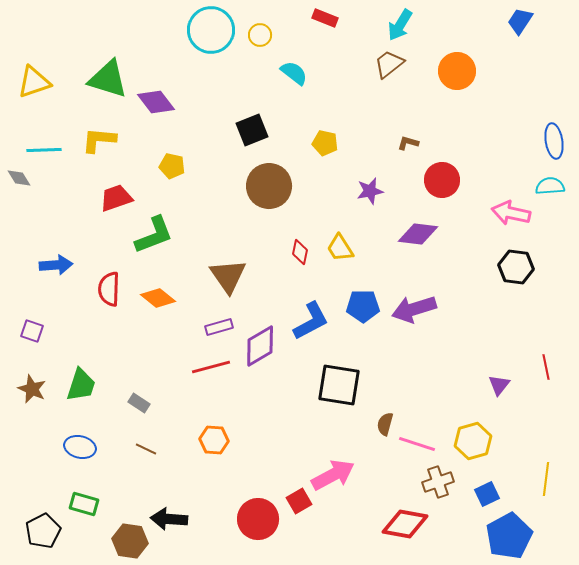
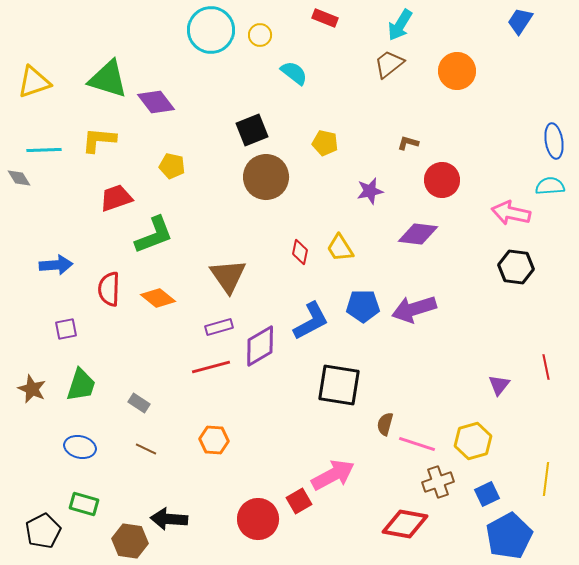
brown circle at (269, 186): moved 3 px left, 9 px up
purple square at (32, 331): moved 34 px right, 2 px up; rotated 30 degrees counterclockwise
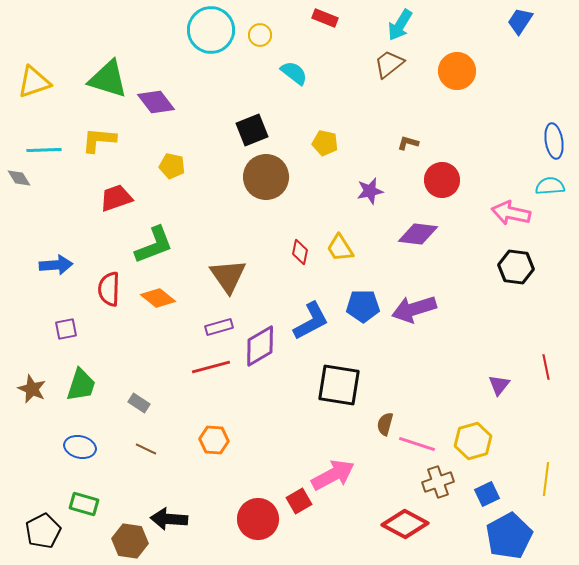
green L-shape at (154, 235): moved 10 px down
red diamond at (405, 524): rotated 18 degrees clockwise
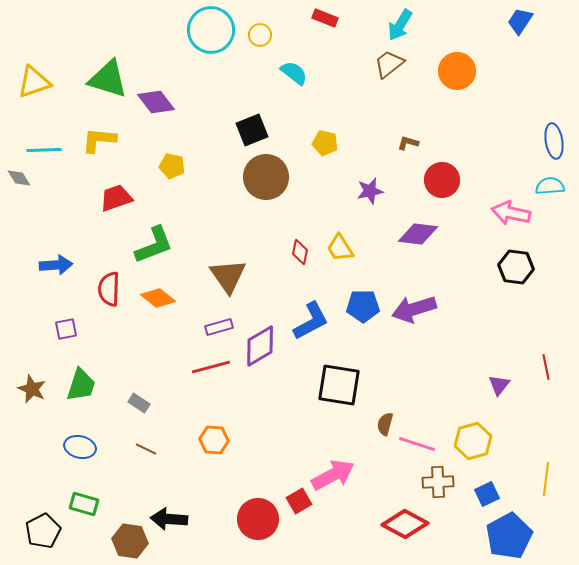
brown cross at (438, 482): rotated 16 degrees clockwise
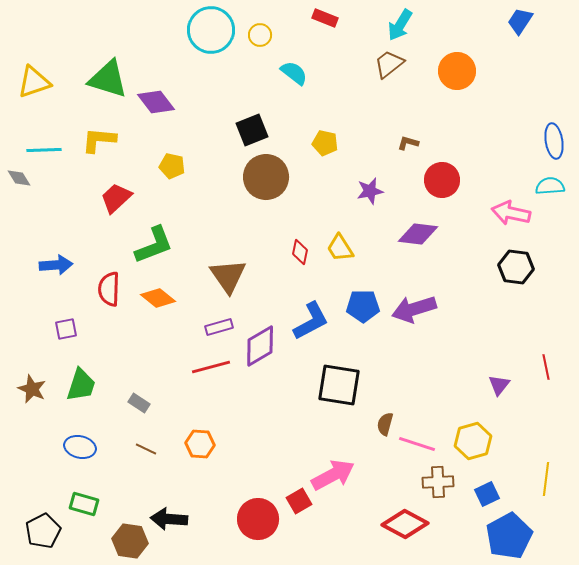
red trapezoid at (116, 198): rotated 24 degrees counterclockwise
orange hexagon at (214, 440): moved 14 px left, 4 px down
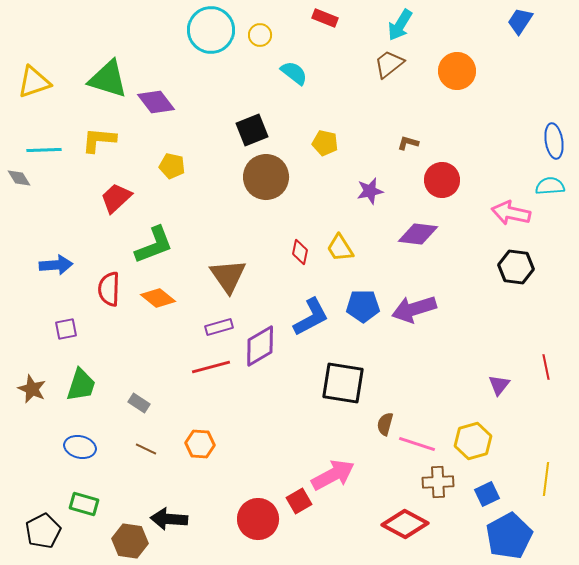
blue L-shape at (311, 321): moved 4 px up
black square at (339, 385): moved 4 px right, 2 px up
